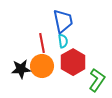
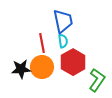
orange circle: moved 1 px down
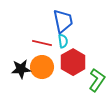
red line: rotated 66 degrees counterclockwise
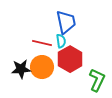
blue trapezoid: moved 3 px right, 1 px down
cyan semicircle: moved 2 px left
red hexagon: moved 3 px left, 3 px up
green L-shape: rotated 10 degrees counterclockwise
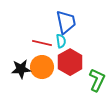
red hexagon: moved 3 px down
